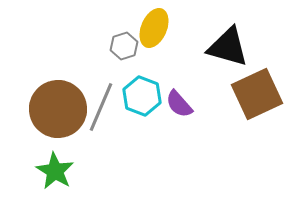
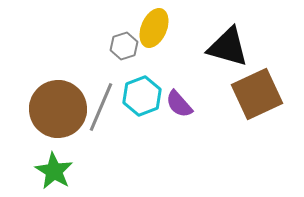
cyan hexagon: rotated 18 degrees clockwise
green star: moved 1 px left
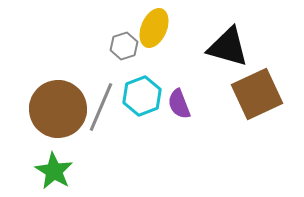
purple semicircle: rotated 20 degrees clockwise
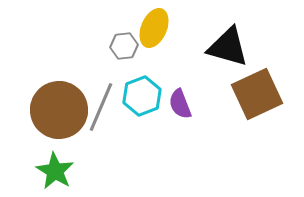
gray hexagon: rotated 12 degrees clockwise
purple semicircle: moved 1 px right
brown circle: moved 1 px right, 1 px down
green star: moved 1 px right
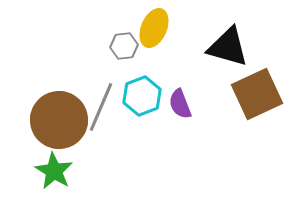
brown circle: moved 10 px down
green star: moved 1 px left
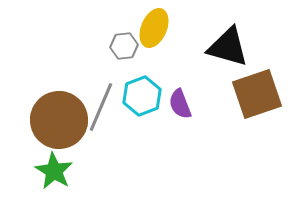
brown square: rotated 6 degrees clockwise
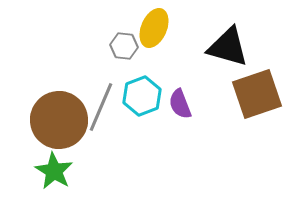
gray hexagon: rotated 12 degrees clockwise
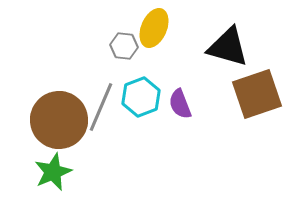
cyan hexagon: moved 1 px left, 1 px down
green star: moved 1 px left, 1 px down; rotated 18 degrees clockwise
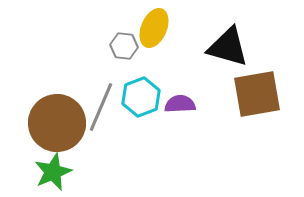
brown square: rotated 9 degrees clockwise
purple semicircle: rotated 108 degrees clockwise
brown circle: moved 2 px left, 3 px down
